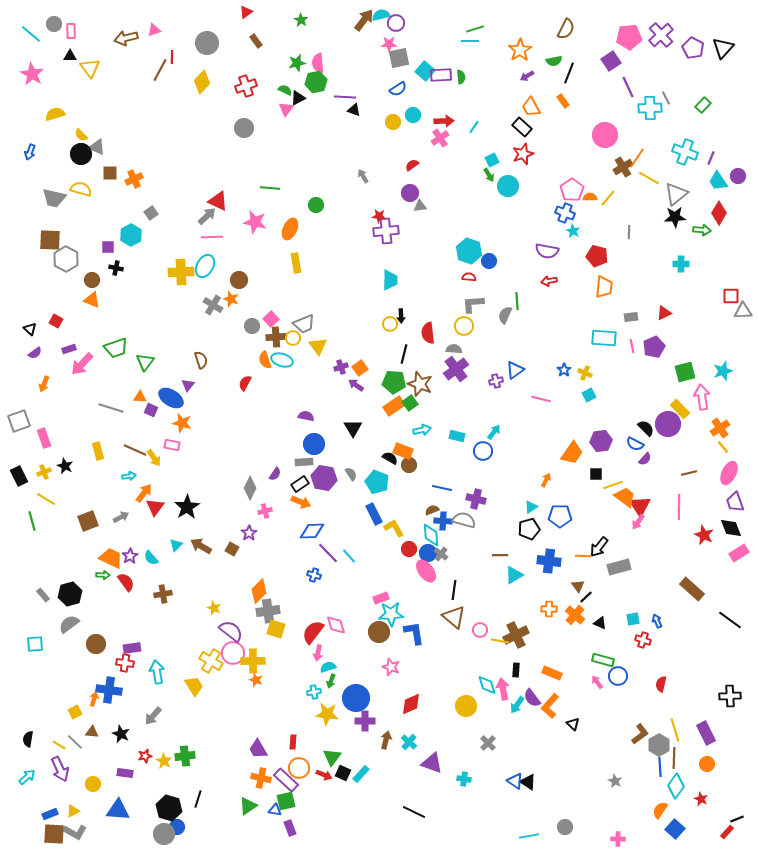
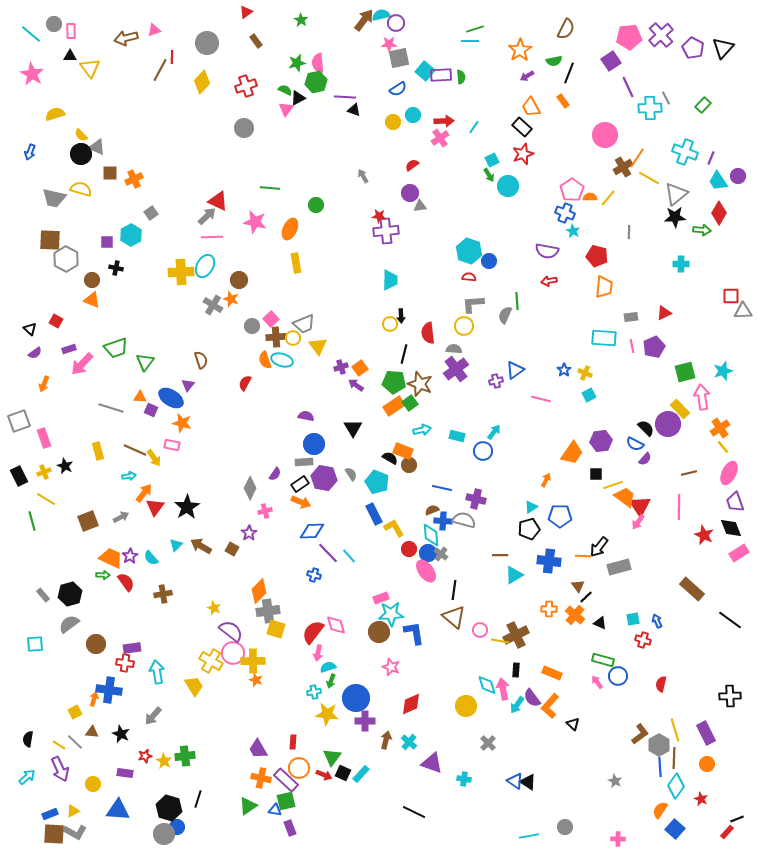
purple square at (108, 247): moved 1 px left, 5 px up
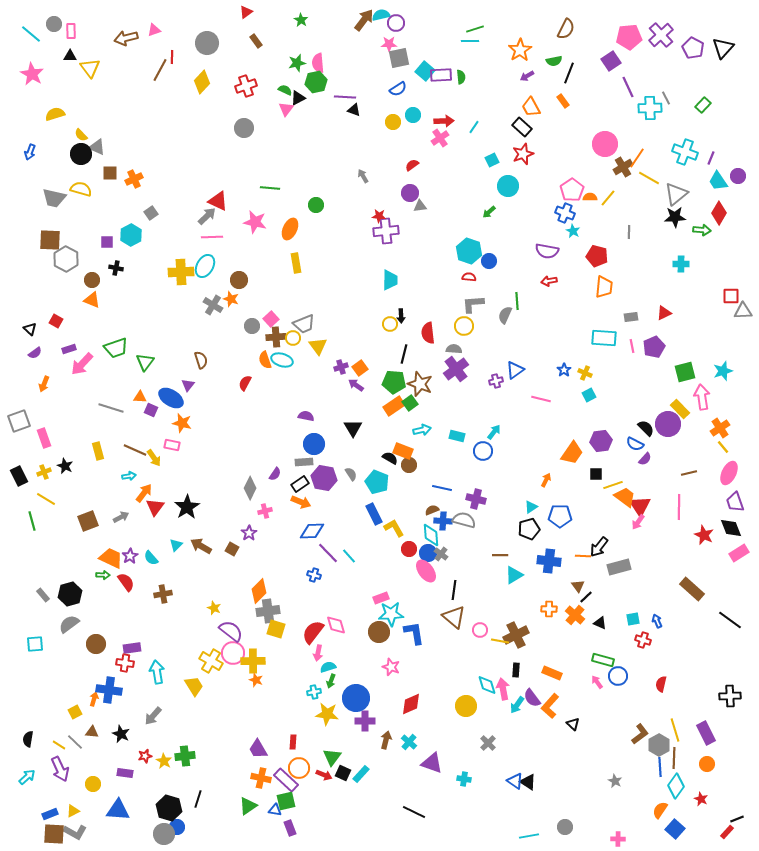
pink circle at (605, 135): moved 9 px down
green arrow at (489, 175): moved 37 px down; rotated 80 degrees clockwise
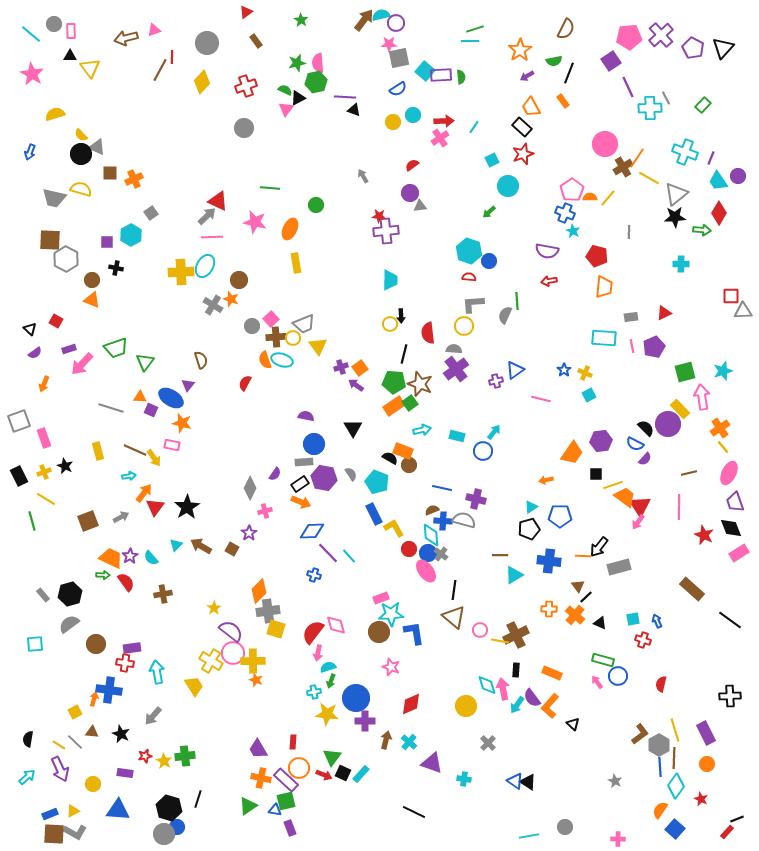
orange arrow at (546, 480): rotated 128 degrees counterclockwise
yellow star at (214, 608): rotated 16 degrees clockwise
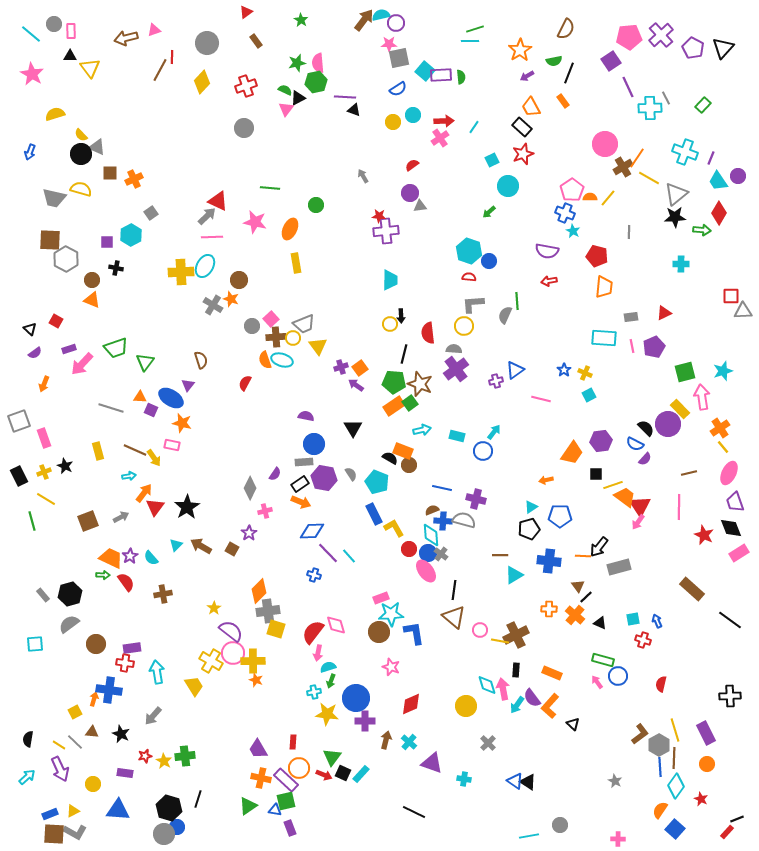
gray circle at (565, 827): moved 5 px left, 2 px up
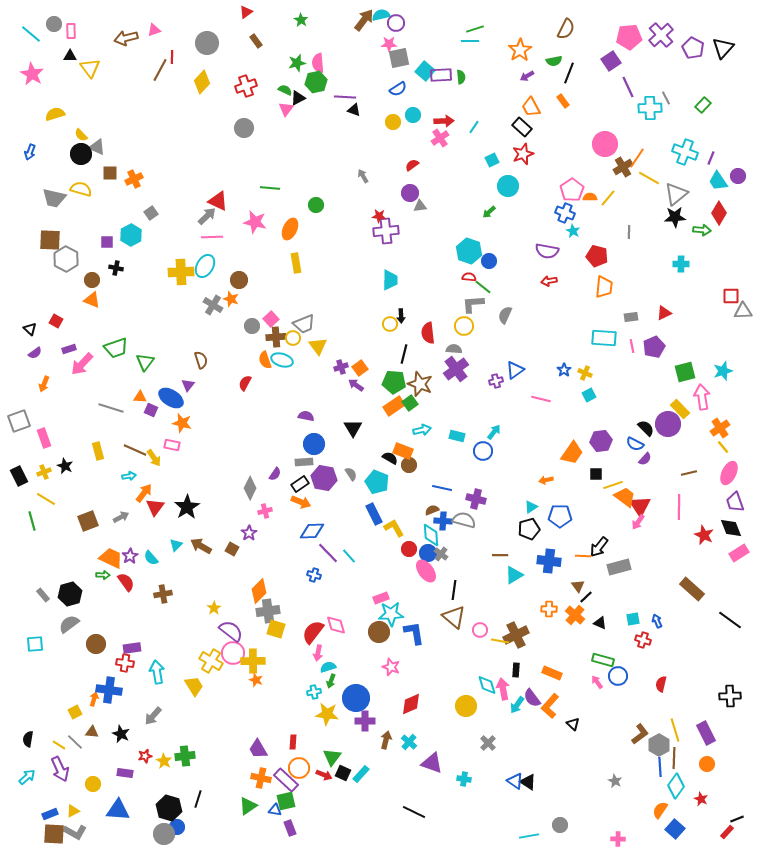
green line at (517, 301): moved 34 px left, 14 px up; rotated 48 degrees counterclockwise
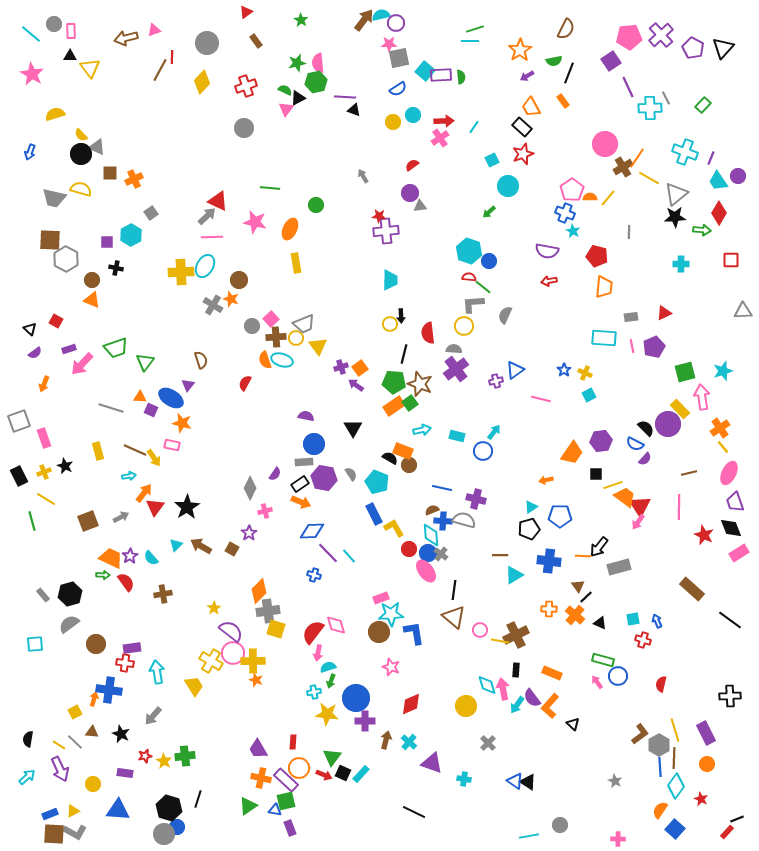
red square at (731, 296): moved 36 px up
yellow circle at (293, 338): moved 3 px right
